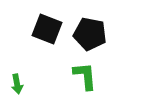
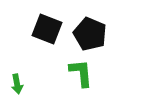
black pentagon: rotated 12 degrees clockwise
green L-shape: moved 4 px left, 3 px up
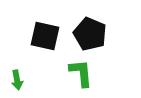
black square: moved 2 px left, 7 px down; rotated 8 degrees counterclockwise
green arrow: moved 4 px up
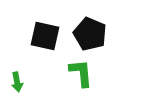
green arrow: moved 2 px down
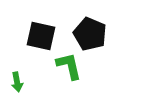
black square: moved 4 px left
green L-shape: moved 12 px left, 7 px up; rotated 8 degrees counterclockwise
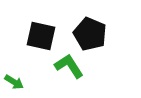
green L-shape: rotated 20 degrees counterclockwise
green arrow: moved 3 px left; rotated 48 degrees counterclockwise
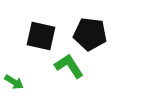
black pentagon: rotated 16 degrees counterclockwise
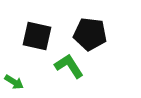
black square: moved 4 px left
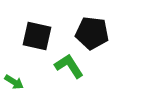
black pentagon: moved 2 px right, 1 px up
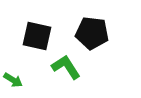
green L-shape: moved 3 px left, 1 px down
green arrow: moved 1 px left, 2 px up
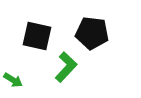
green L-shape: rotated 76 degrees clockwise
